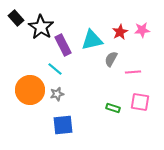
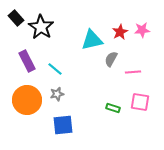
purple rectangle: moved 36 px left, 16 px down
orange circle: moved 3 px left, 10 px down
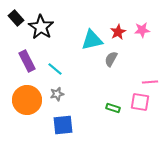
red star: moved 2 px left
pink line: moved 17 px right, 10 px down
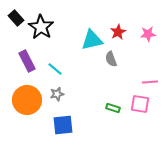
pink star: moved 6 px right, 4 px down
gray semicircle: rotated 49 degrees counterclockwise
pink square: moved 2 px down
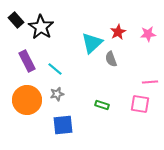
black rectangle: moved 2 px down
cyan triangle: moved 3 px down; rotated 30 degrees counterclockwise
green rectangle: moved 11 px left, 3 px up
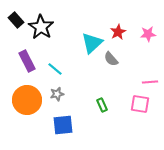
gray semicircle: rotated 21 degrees counterclockwise
green rectangle: rotated 48 degrees clockwise
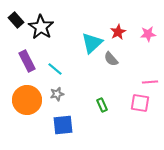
pink square: moved 1 px up
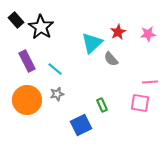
blue square: moved 18 px right; rotated 20 degrees counterclockwise
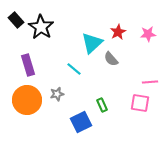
purple rectangle: moved 1 px right, 4 px down; rotated 10 degrees clockwise
cyan line: moved 19 px right
blue square: moved 3 px up
